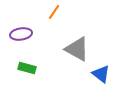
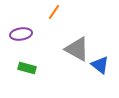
blue triangle: moved 1 px left, 9 px up
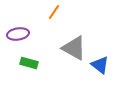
purple ellipse: moved 3 px left
gray triangle: moved 3 px left, 1 px up
green rectangle: moved 2 px right, 5 px up
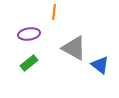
orange line: rotated 28 degrees counterclockwise
purple ellipse: moved 11 px right
green rectangle: rotated 54 degrees counterclockwise
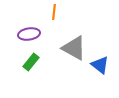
green rectangle: moved 2 px right, 1 px up; rotated 12 degrees counterclockwise
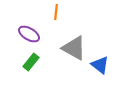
orange line: moved 2 px right
purple ellipse: rotated 40 degrees clockwise
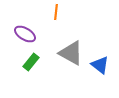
purple ellipse: moved 4 px left
gray triangle: moved 3 px left, 5 px down
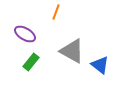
orange line: rotated 14 degrees clockwise
gray triangle: moved 1 px right, 2 px up
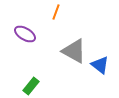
gray triangle: moved 2 px right
green rectangle: moved 24 px down
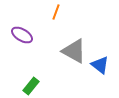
purple ellipse: moved 3 px left, 1 px down
